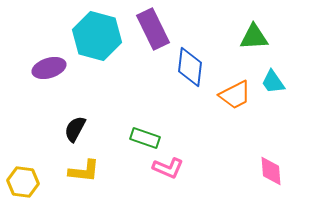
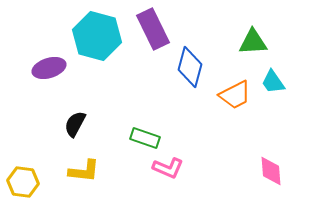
green triangle: moved 1 px left, 5 px down
blue diamond: rotated 9 degrees clockwise
black semicircle: moved 5 px up
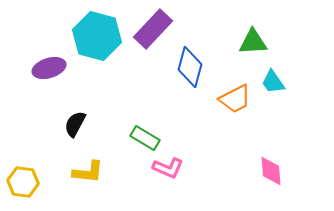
purple rectangle: rotated 69 degrees clockwise
orange trapezoid: moved 4 px down
green rectangle: rotated 12 degrees clockwise
yellow L-shape: moved 4 px right, 1 px down
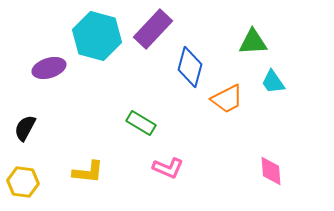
orange trapezoid: moved 8 px left
black semicircle: moved 50 px left, 4 px down
green rectangle: moved 4 px left, 15 px up
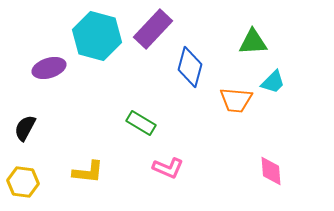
cyan trapezoid: rotated 100 degrees counterclockwise
orange trapezoid: moved 9 px right, 1 px down; rotated 32 degrees clockwise
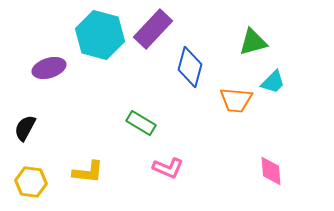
cyan hexagon: moved 3 px right, 1 px up
green triangle: rotated 12 degrees counterclockwise
yellow hexagon: moved 8 px right
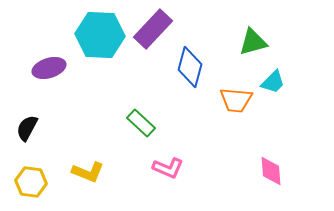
cyan hexagon: rotated 12 degrees counterclockwise
green rectangle: rotated 12 degrees clockwise
black semicircle: moved 2 px right
yellow L-shape: rotated 16 degrees clockwise
